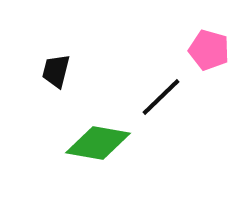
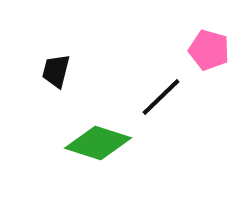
green diamond: rotated 8 degrees clockwise
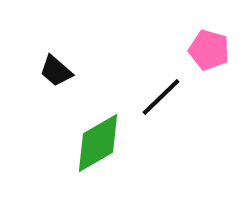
black trapezoid: rotated 63 degrees counterclockwise
green diamond: rotated 48 degrees counterclockwise
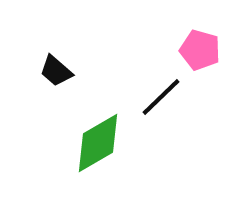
pink pentagon: moved 9 px left
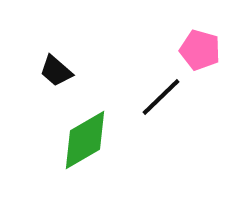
green diamond: moved 13 px left, 3 px up
